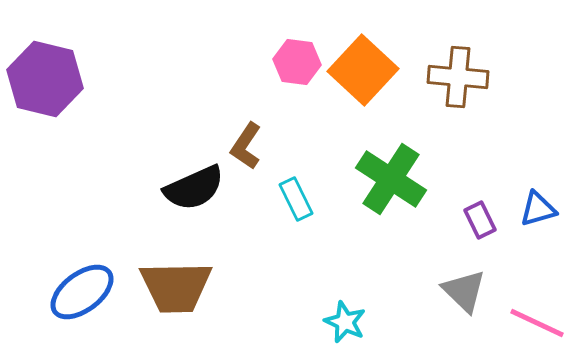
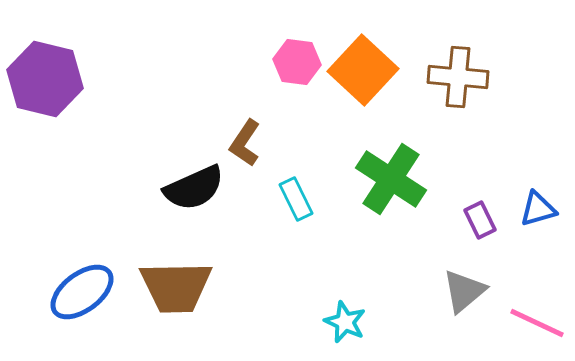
brown L-shape: moved 1 px left, 3 px up
gray triangle: rotated 36 degrees clockwise
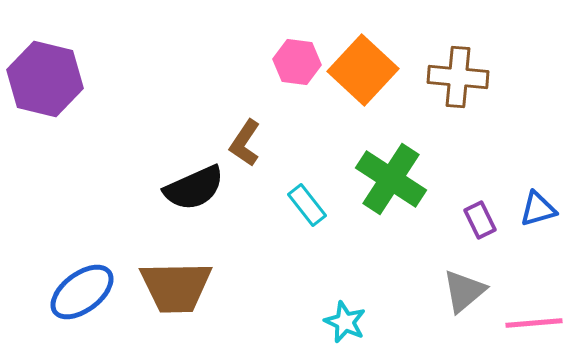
cyan rectangle: moved 11 px right, 6 px down; rotated 12 degrees counterclockwise
pink line: moved 3 px left; rotated 30 degrees counterclockwise
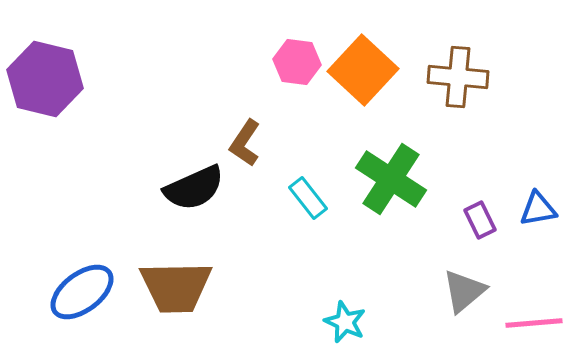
cyan rectangle: moved 1 px right, 7 px up
blue triangle: rotated 6 degrees clockwise
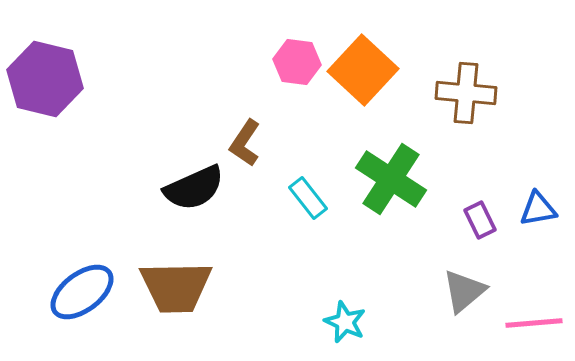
brown cross: moved 8 px right, 16 px down
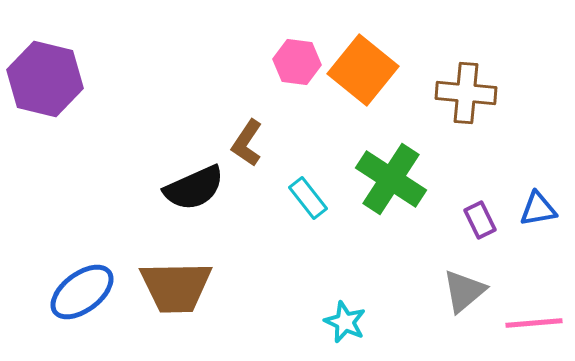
orange square: rotated 4 degrees counterclockwise
brown L-shape: moved 2 px right
